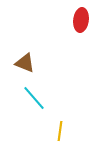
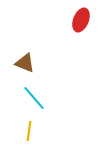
red ellipse: rotated 15 degrees clockwise
yellow line: moved 31 px left
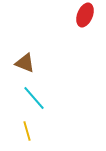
red ellipse: moved 4 px right, 5 px up
yellow line: moved 2 px left; rotated 24 degrees counterclockwise
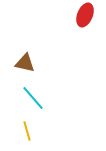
brown triangle: rotated 10 degrees counterclockwise
cyan line: moved 1 px left
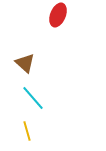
red ellipse: moved 27 px left
brown triangle: rotated 30 degrees clockwise
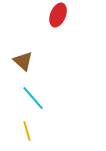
brown triangle: moved 2 px left, 2 px up
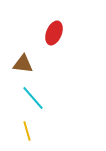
red ellipse: moved 4 px left, 18 px down
brown triangle: moved 3 px down; rotated 35 degrees counterclockwise
